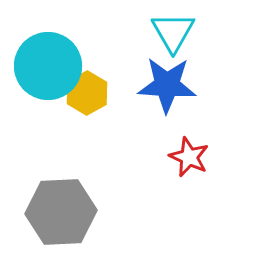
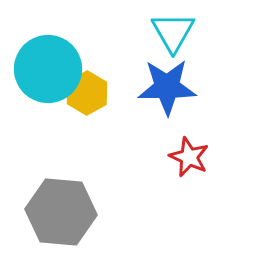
cyan circle: moved 3 px down
blue star: moved 2 px down; rotated 4 degrees counterclockwise
gray hexagon: rotated 8 degrees clockwise
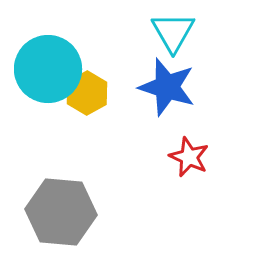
blue star: rotated 18 degrees clockwise
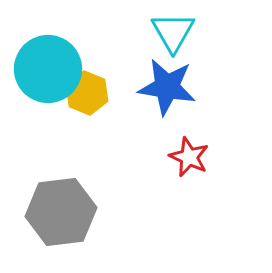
blue star: rotated 8 degrees counterclockwise
yellow hexagon: rotated 9 degrees counterclockwise
gray hexagon: rotated 12 degrees counterclockwise
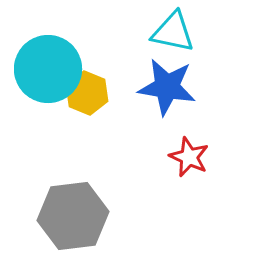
cyan triangle: rotated 48 degrees counterclockwise
gray hexagon: moved 12 px right, 4 px down
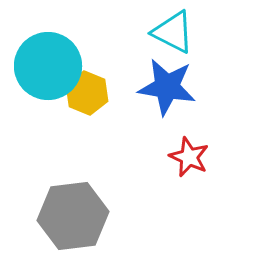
cyan triangle: rotated 15 degrees clockwise
cyan circle: moved 3 px up
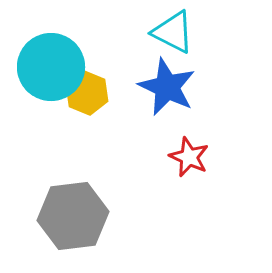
cyan circle: moved 3 px right, 1 px down
blue star: rotated 16 degrees clockwise
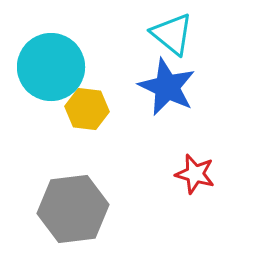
cyan triangle: moved 1 px left, 2 px down; rotated 12 degrees clockwise
yellow hexagon: moved 16 px down; rotated 15 degrees counterclockwise
red star: moved 6 px right, 17 px down; rotated 9 degrees counterclockwise
gray hexagon: moved 7 px up
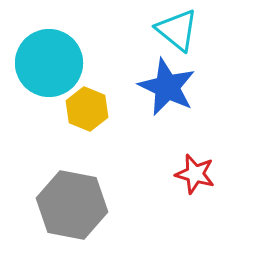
cyan triangle: moved 5 px right, 4 px up
cyan circle: moved 2 px left, 4 px up
yellow hexagon: rotated 15 degrees clockwise
gray hexagon: moved 1 px left, 4 px up; rotated 18 degrees clockwise
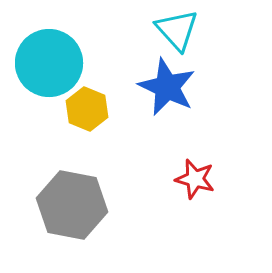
cyan triangle: rotated 9 degrees clockwise
red star: moved 5 px down
